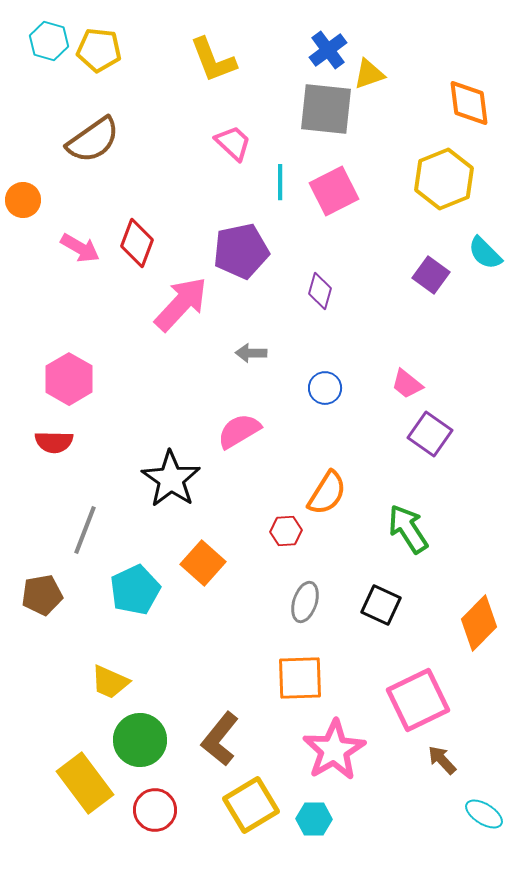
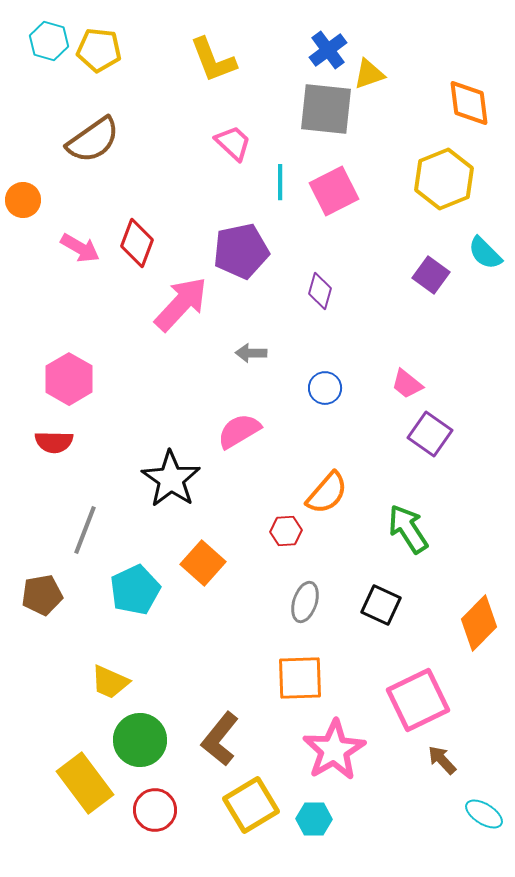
orange semicircle at (327, 493): rotated 9 degrees clockwise
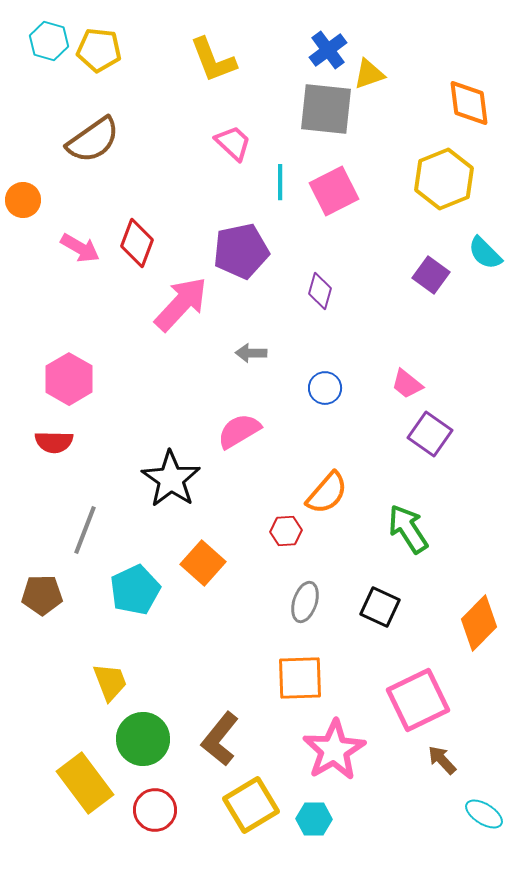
brown pentagon at (42, 595): rotated 9 degrees clockwise
black square at (381, 605): moved 1 px left, 2 px down
yellow trapezoid at (110, 682): rotated 135 degrees counterclockwise
green circle at (140, 740): moved 3 px right, 1 px up
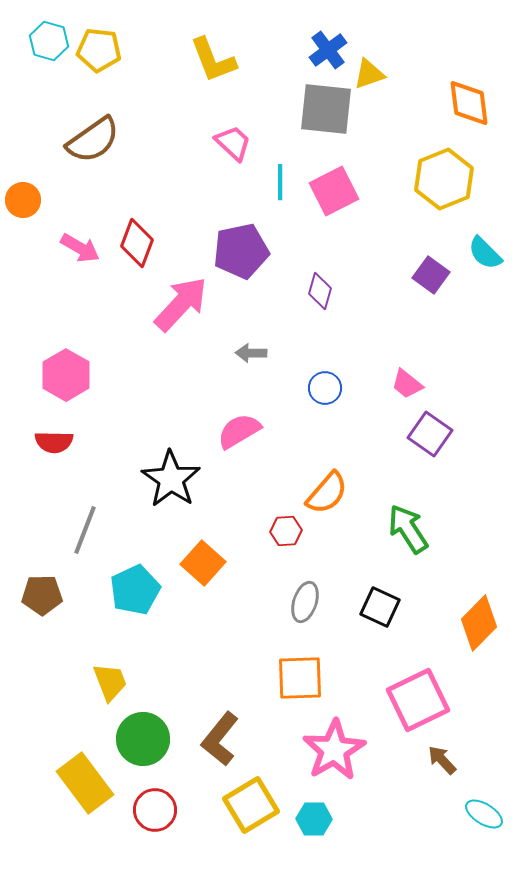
pink hexagon at (69, 379): moved 3 px left, 4 px up
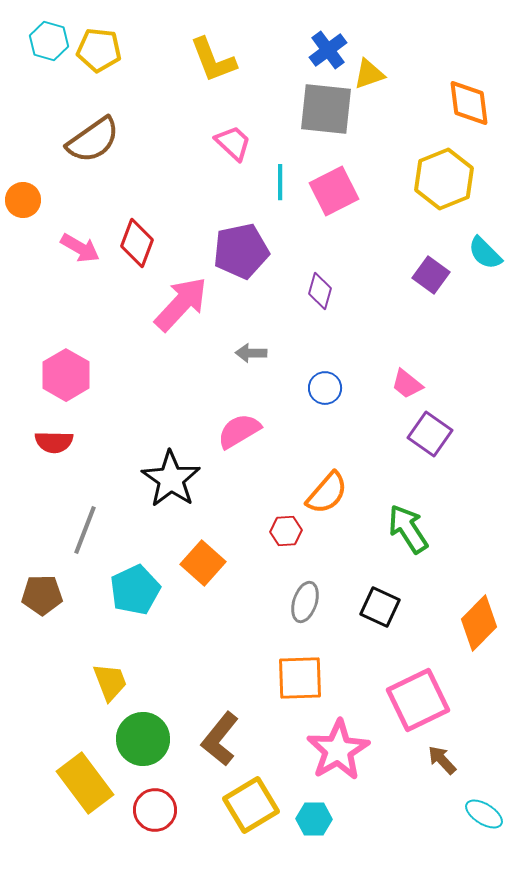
pink star at (334, 750): moved 4 px right
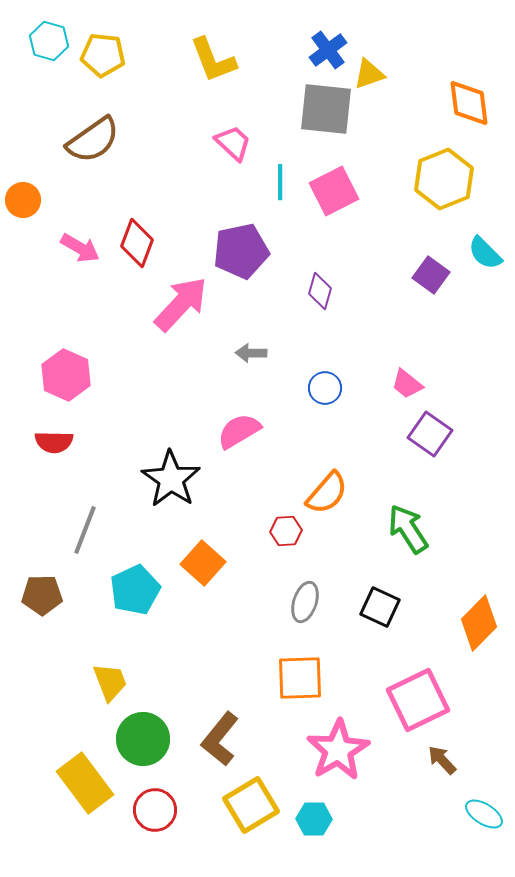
yellow pentagon at (99, 50): moved 4 px right, 5 px down
pink hexagon at (66, 375): rotated 6 degrees counterclockwise
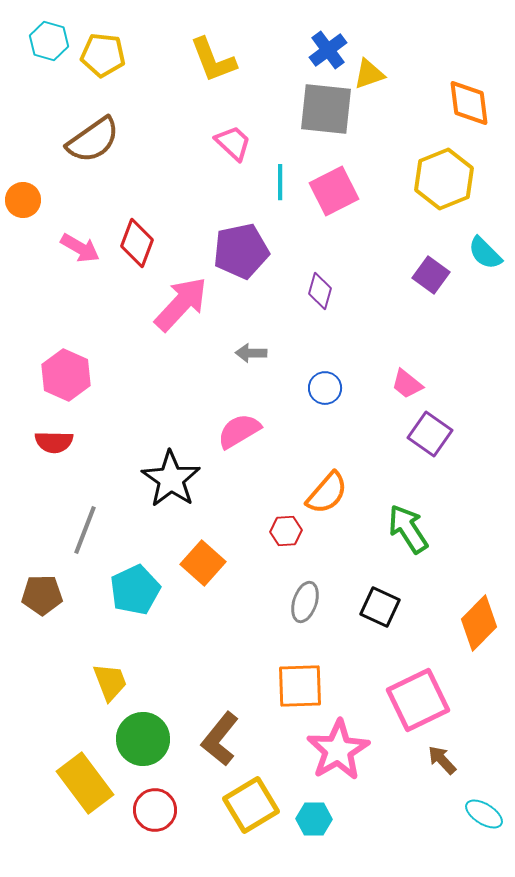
orange square at (300, 678): moved 8 px down
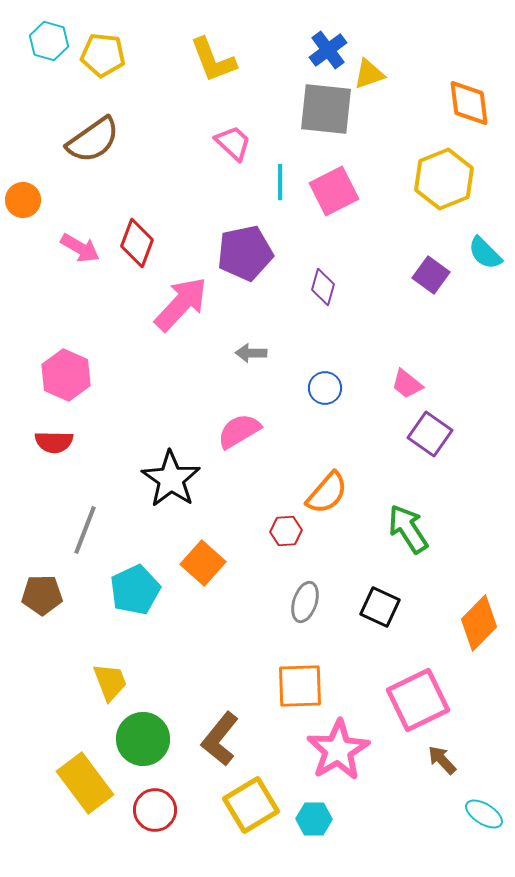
purple pentagon at (241, 251): moved 4 px right, 2 px down
purple diamond at (320, 291): moved 3 px right, 4 px up
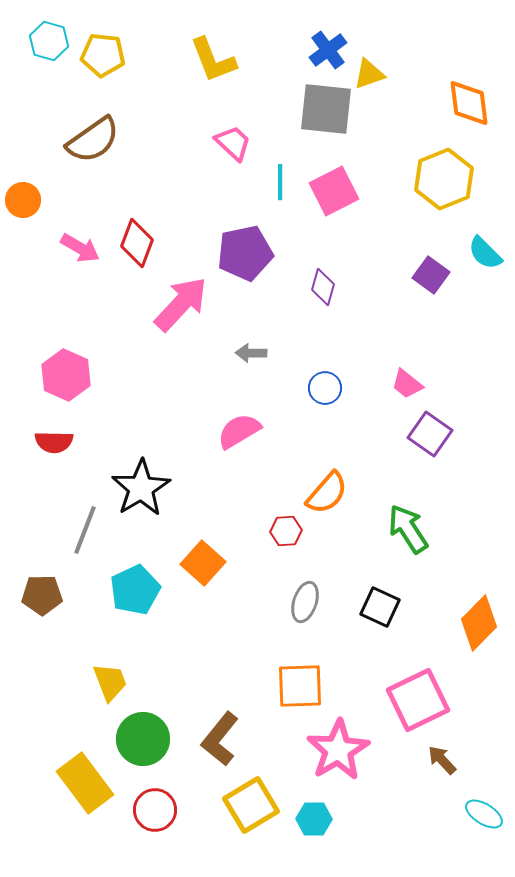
black star at (171, 479): moved 30 px left, 9 px down; rotated 6 degrees clockwise
